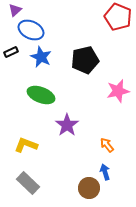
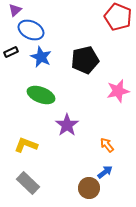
blue arrow: rotated 70 degrees clockwise
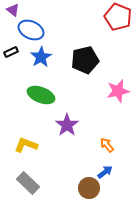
purple triangle: moved 2 px left; rotated 40 degrees counterclockwise
blue star: rotated 15 degrees clockwise
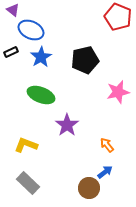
pink star: moved 1 px down
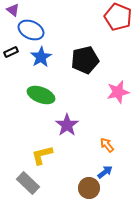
yellow L-shape: moved 16 px right, 10 px down; rotated 35 degrees counterclockwise
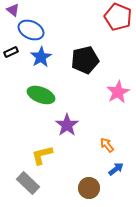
pink star: rotated 15 degrees counterclockwise
blue arrow: moved 11 px right, 3 px up
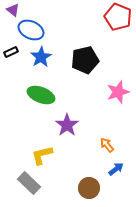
pink star: rotated 10 degrees clockwise
gray rectangle: moved 1 px right
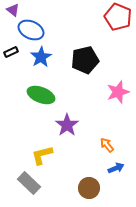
blue arrow: moved 1 px up; rotated 14 degrees clockwise
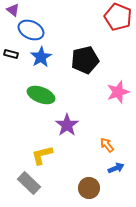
black rectangle: moved 2 px down; rotated 40 degrees clockwise
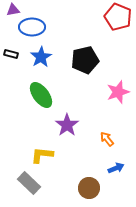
purple triangle: rotated 48 degrees counterclockwise
blue ellipse: moved 1 px right, 3 px up; rotated 25 degrees counterclockwise
green ellipse: rotated 32 degrees clockwise
orange arrow: moved 6 px up
yellow L-shape: rotated 20 degrees clockwise
